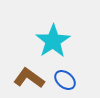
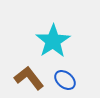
brown L-shape: rotated 16 degrees clockwise
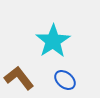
brown L-shape: moved 10 px left
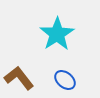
cyan star: moved 4 px right, 7 px up
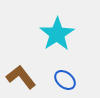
brown L-shape: moved 2 px right, 1 px up
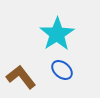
blue ellipse: moved 3 px left, 10 px up
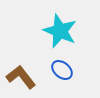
cyan star: moved 3 px right, 3 px up; rotated 16 degrees counterclockwise
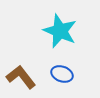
blue ellipse: moved 4 px down; rotated 20 degrees counterclockwise
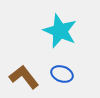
brown L-shape: moved 3 px right
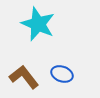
cyan star: moved 22 px left, 7 px up
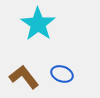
cyan star: rotated 12 degrees clockwise
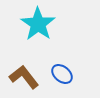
blue ellipse: rotated 20 degrees clockwise
